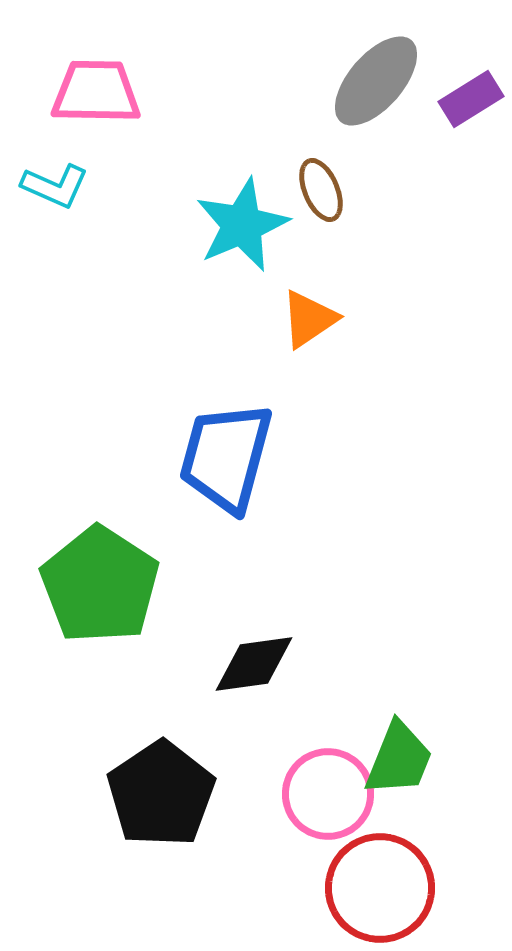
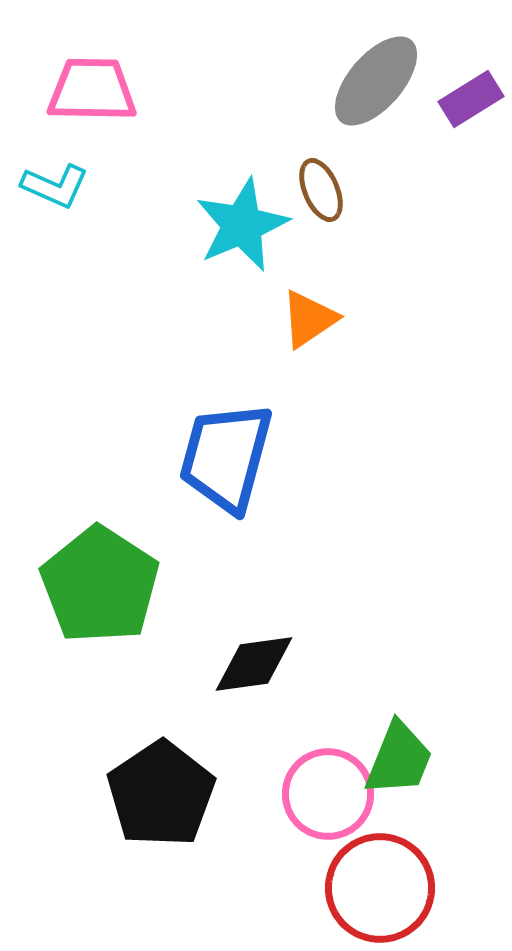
pink trapezoid: moved 4 px left, 2 px up
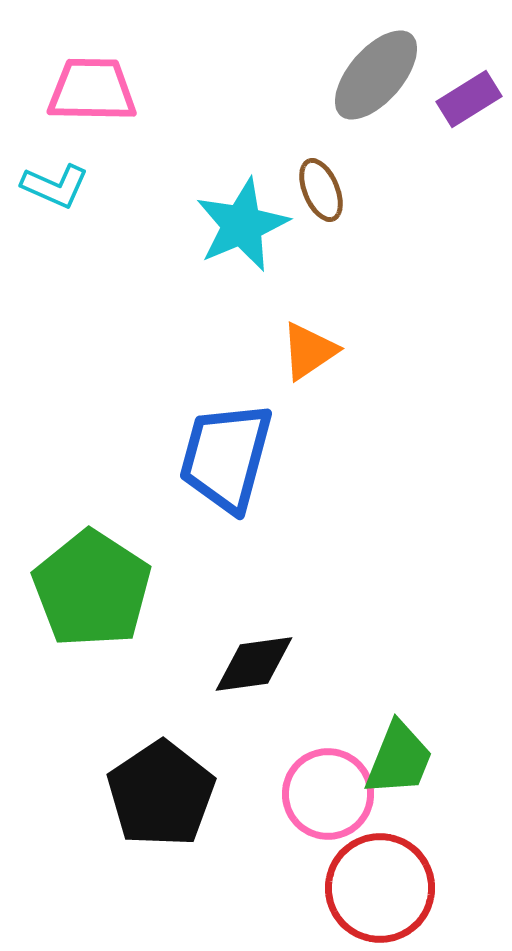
gray ellipse: moved 6 px up
purple rectangle: moved 2 px left
orange triangle: moved 32 px down
green pentagon: moved 8 px left, 4 px down
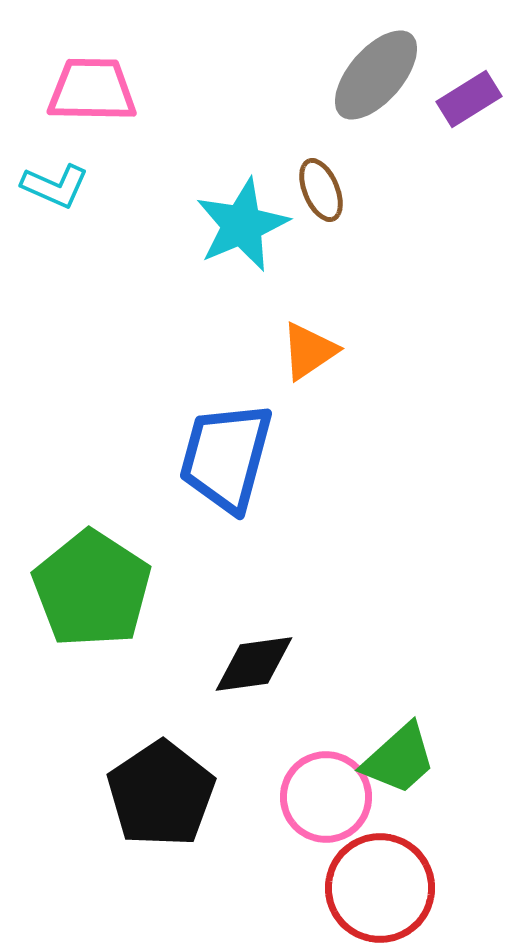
green trapezoid: rotated 26 degrees clockwise
pink circle: moved 2 px left, 3 px down
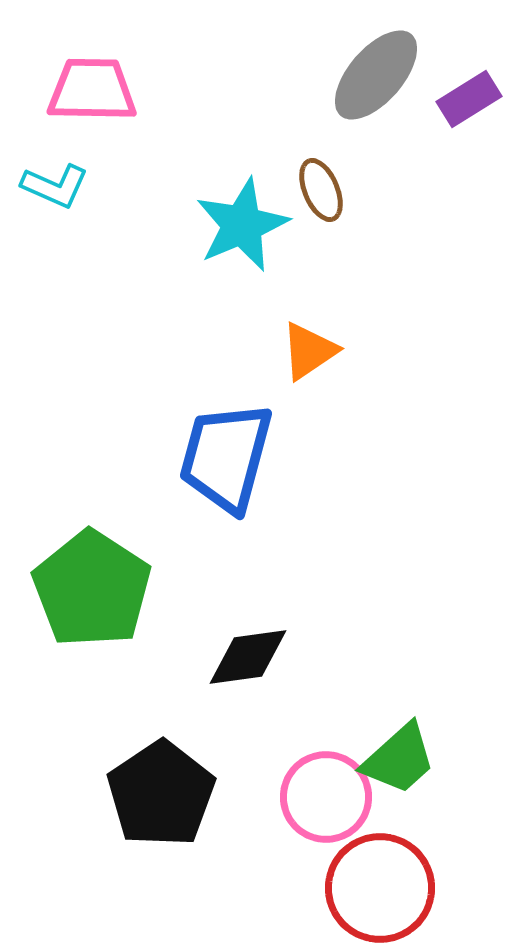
black diamond: moved 6 px left, 7 px up
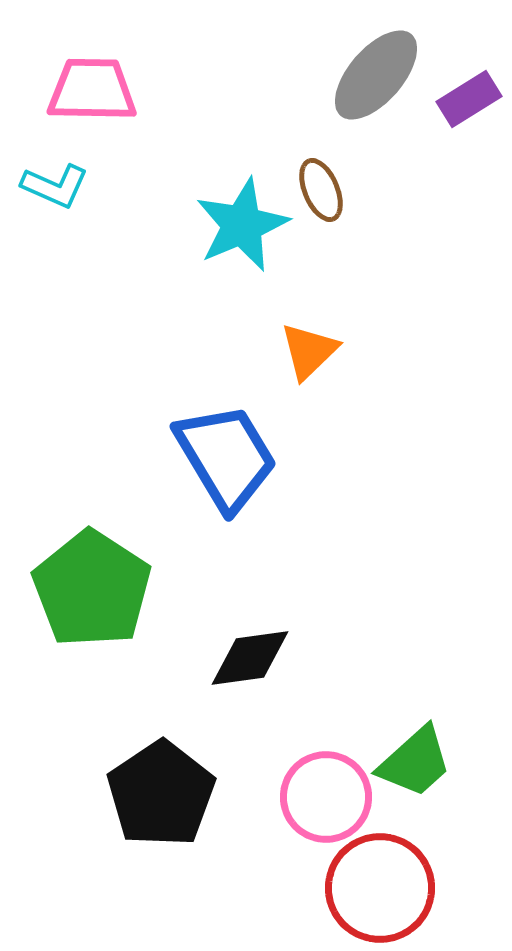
orange triangle: rotated 10 degrees counterclockwise
blue trapezoid: rotated 134 degrees clockwise
black diamond: moved 2 px right, 1 px down
green trapezoid: moved 16 px right, 3 px down
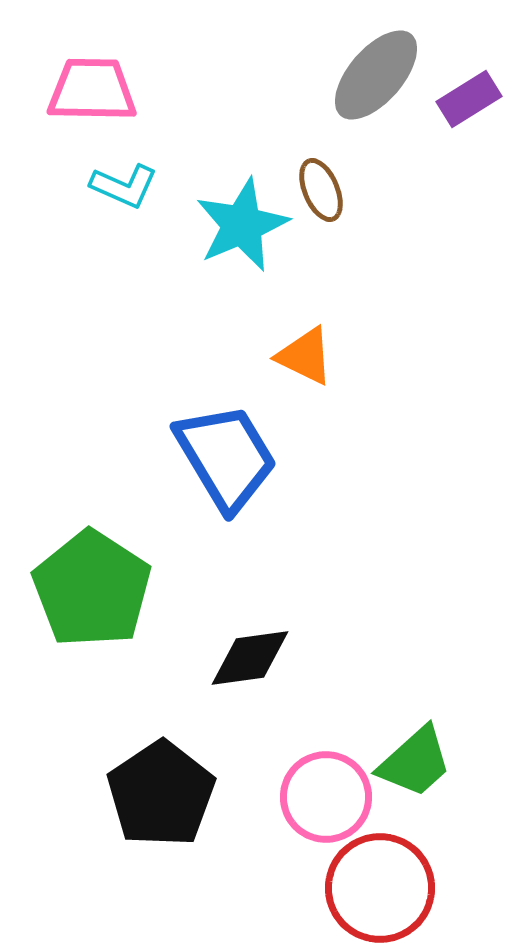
cyan L-shape: moved 69 px right
orange triangle: moved 4 px left, 5 px down; rotated 50 degrees counterclockwise
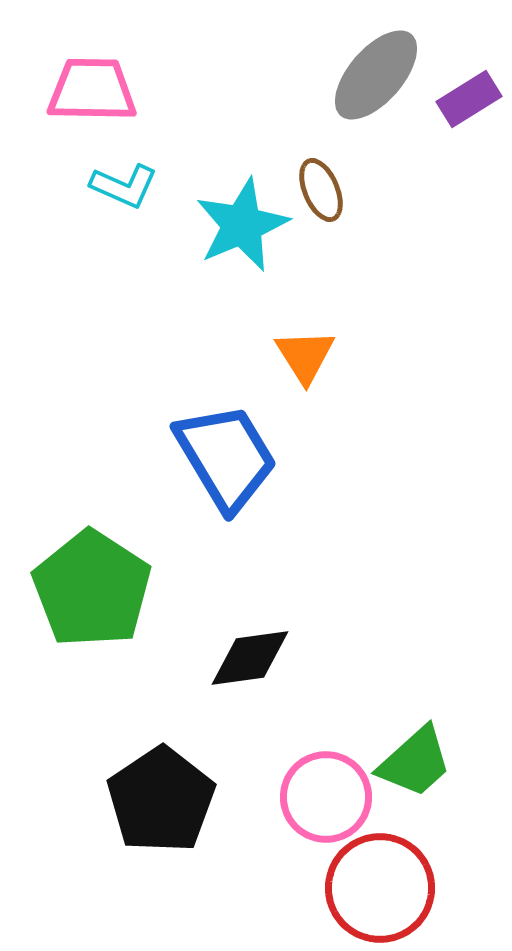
orange triangle: rotated 32 degrees clockwise
black pentagon: moved 6 px down
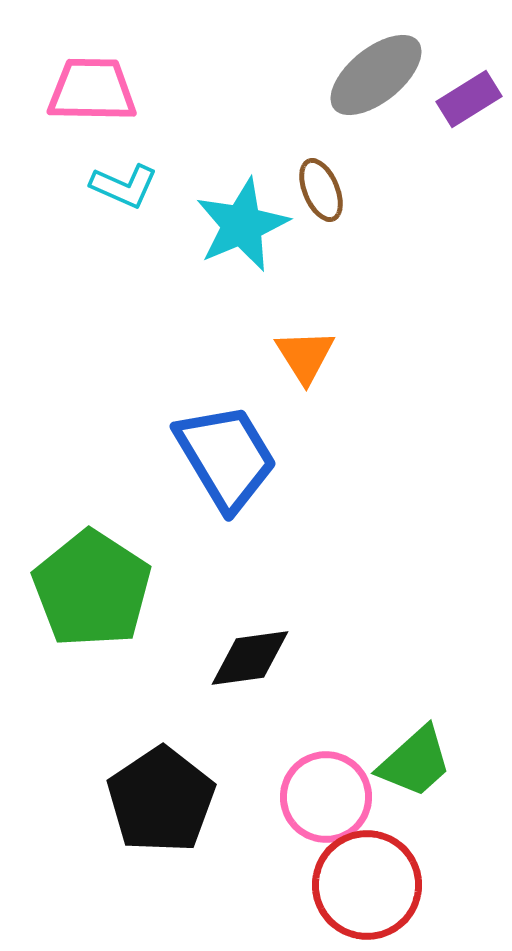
gray ellipse: rotated 10 degrees clockwise
red circle: moved 13 px left, 3 px up
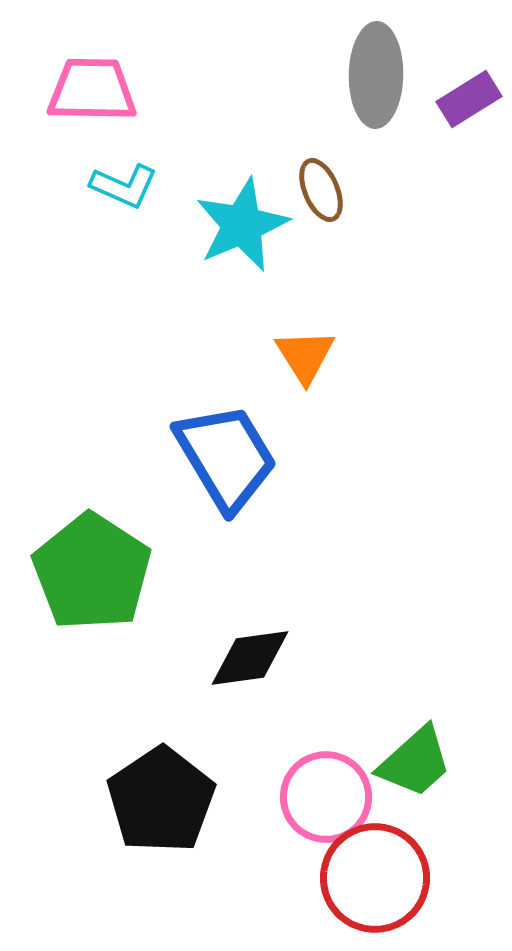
gray ellipse: rotated 50 degrees counterclockwise
green pentagon: moved 17 px up
red circle: moved 8 px right, 7 px up
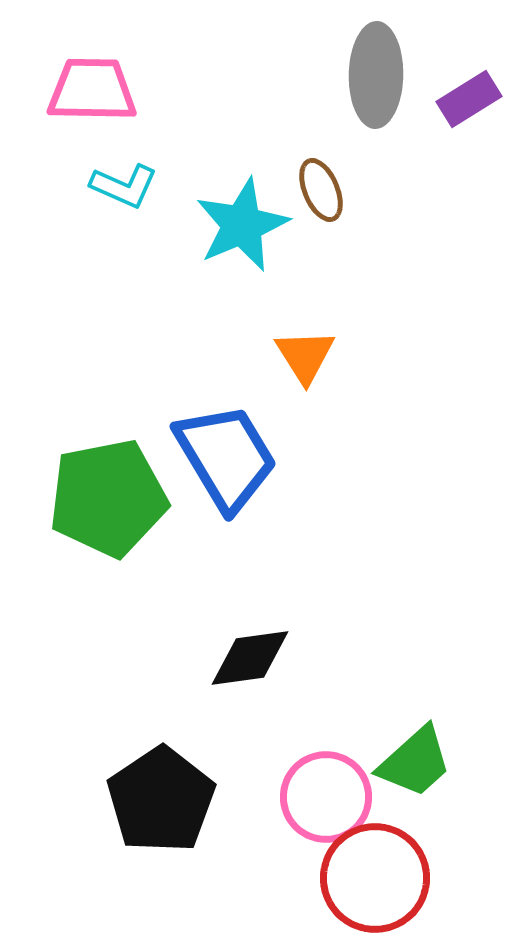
green pentagon: moved 16 px right, 74 px up; rotated 28 degrees clockwise
